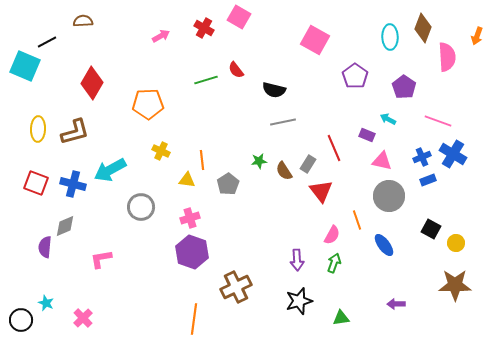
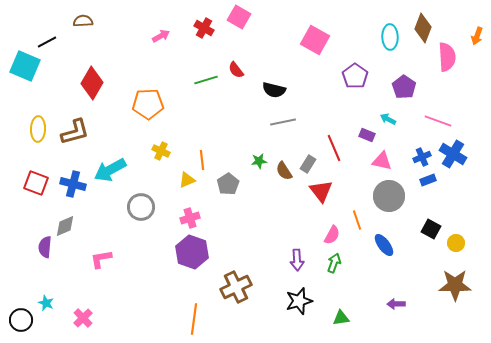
yellow triangle at (187, 180): rotated 30 degrees counterclockwise
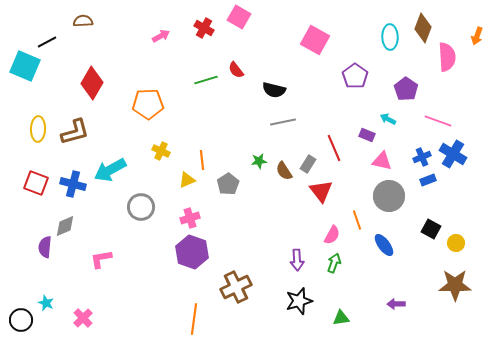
purple pentagon at (404, 87): moved 2 px right, 2 px down
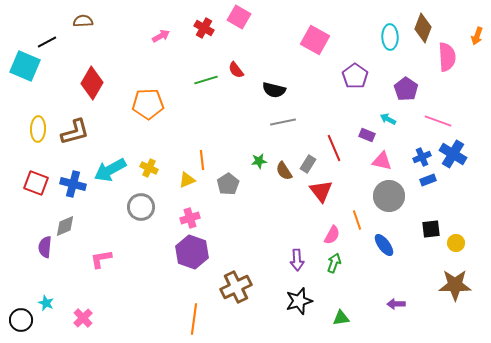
yellow cross at (161, 151): moved 12 px left, 17 px down
black square at (431, 229): rotated 36 degrees counterclockwise
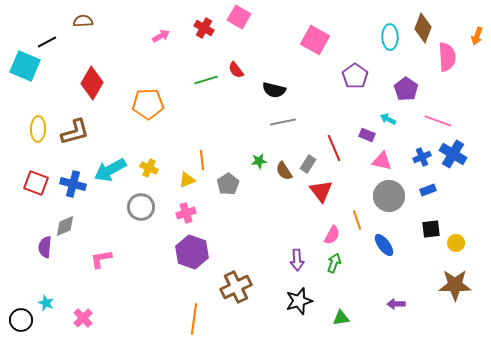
blue rectangle at (428, 180): moved 10 px down
pink cross at (190, 218): moved 4 px left, 5 px up
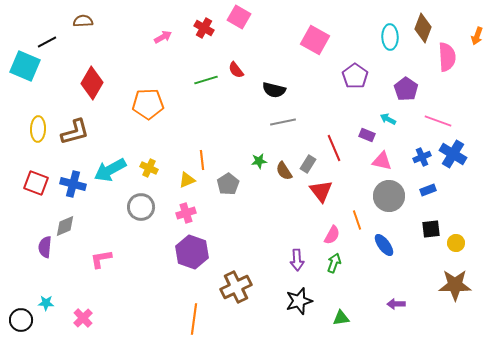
pink arrow at (161, 36): moved 2 px right, 1 px down
cyan star at (46, 303): rotated 21 degrees counterclockwise
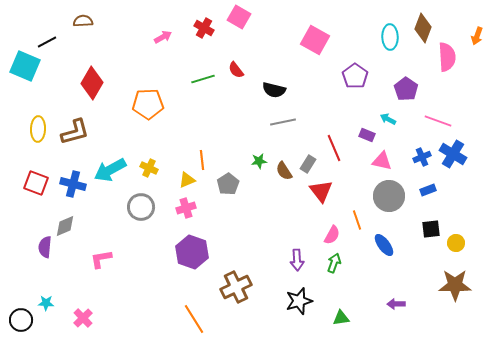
green line at (206, 80): moved 3 px left, 1 px up
pink cross at (186, 213): moved 5 px up
orange line at (194, 319): rotated 40 degrees counterclockwise
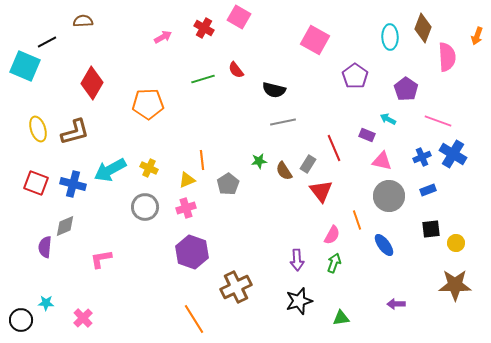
yellow ellipse at (38, 129): rotated 20 degrees counterclockwise
gray circle at (141, 207): moved 4 px right
